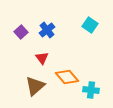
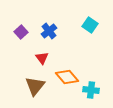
blue cross: moved 2 px right, 1 px down
brown triangle: rotated 10 degrees counterclockwise
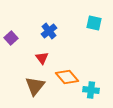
cyan square: moved 4 px right, 2 px up; rotated 21 degrees counterclockwise
purple square: moved 10 px left, 6 px down
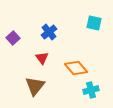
blue cross: moved 1 px down
purple square: moved 2 px right
orange diamond: moved 9 px right, 9 px up
cyan cross: rotated 21 degrees counterclockwise
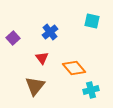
cyan square: moved 2 px left, 2 px up
blue cross: moved 1 px right
orange diamond: moved 2 px left
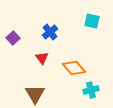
brown triangle: moved 8 px down; rotated 10 degrees counterclockwise
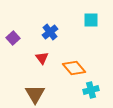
cyan square: moved 1 px left, 1 px up; rotated 14 degrees counterclockwise
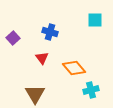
cyan square: moved 4 px right
blue cross: rotated 35 degrees counterclockwise
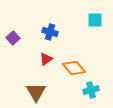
red triangle: moved 4 px right, 1 px down; rotated 32 degrees clockwise
brown triangle: moved 1 px right, 2 px up
